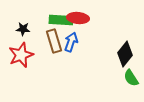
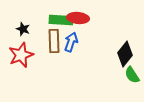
black star: rotated 16 degrees clockwise
brown rectangle: rotated 15 degrees clockwise
green semicircle: moved 1 px right, 3 px up
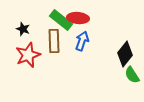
green rectangle: rotated 35 degrees clockwise
blue arrow: moved 11 px right, 1 px up
red star: moved 7 px right
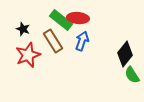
brown rectangle: moved 1 px left; rotated 30 degrees counterclockwise
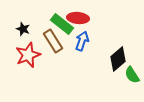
green rectangle: moved 1 px right, 4 px down
black diamond: moved 7 px left, 5 px down; rotated 10 degrees clockwise
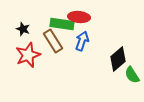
red ellipse: moved 1 px right, 1 px up
green rectangle: rotated 30 degrees counterclockwise
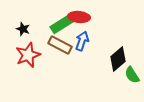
green rectangle: rotated 40 degrees counterclockwise
brown rectangle: moved 7 px right, 4 px down; rotated 30 degrees counterclockwise
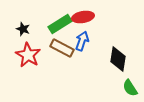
red ellipse: moved 4 px right; rotated 15 degrees counterclockwise
green rectangle: moved 2 px left
brown rectangle: moved 2 px right, 3 px down
red star: rotated 20 degrees counterclockwise
black diamond: rotated 40 degrees counterclockwise
green semicircle: moved 2 px left, 13 px down
